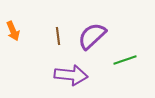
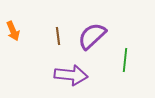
green line: rotated 65 degrees counterclockwise
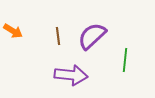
orange arrow: rotated 36 degrees counterclockwise
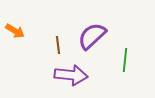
orange arrow: moved 2 px right
brown line: moved 9 px down
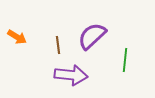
orange arrow: moved 2 px right, 6 px down
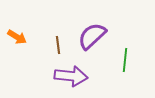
purple arrow: moved 1 px down
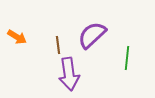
purple semicircle: moved 1 px up
green line: moved 2 px right, 2 px up
purple arrow: moved 2 px left, 2 px up; rotated 76 degrees clockwise
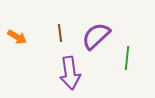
purple semicircle: moved 4 px right, 1 px down
brown line: moved 2 px right, 12 px up
purple arrow: moved 1 px right, 1 px up
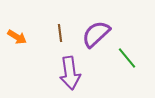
purple semicircle: moved 2 px up
green line: rotated 45 degrees counterclockwise
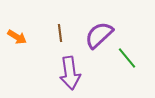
purple semicircle: moved 3 px right, 1 px down
